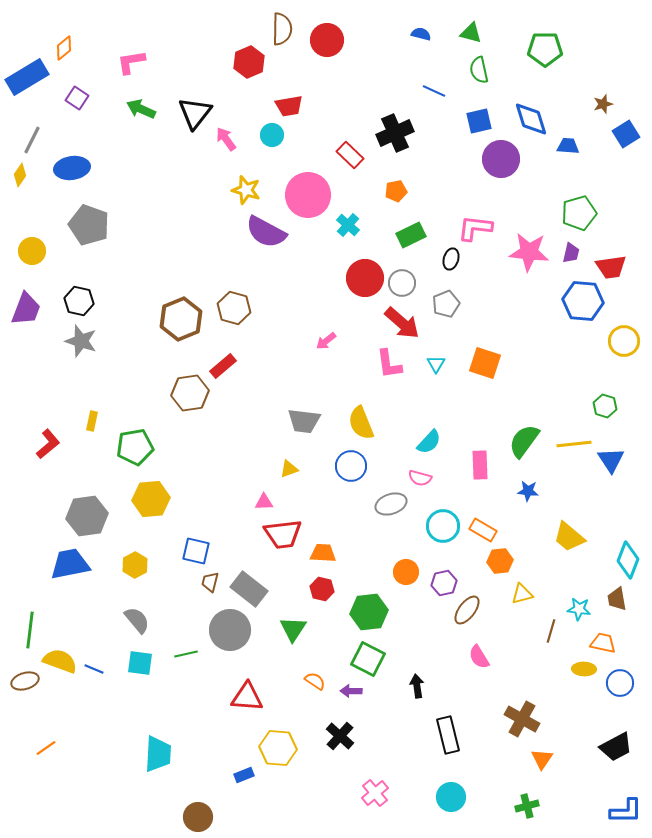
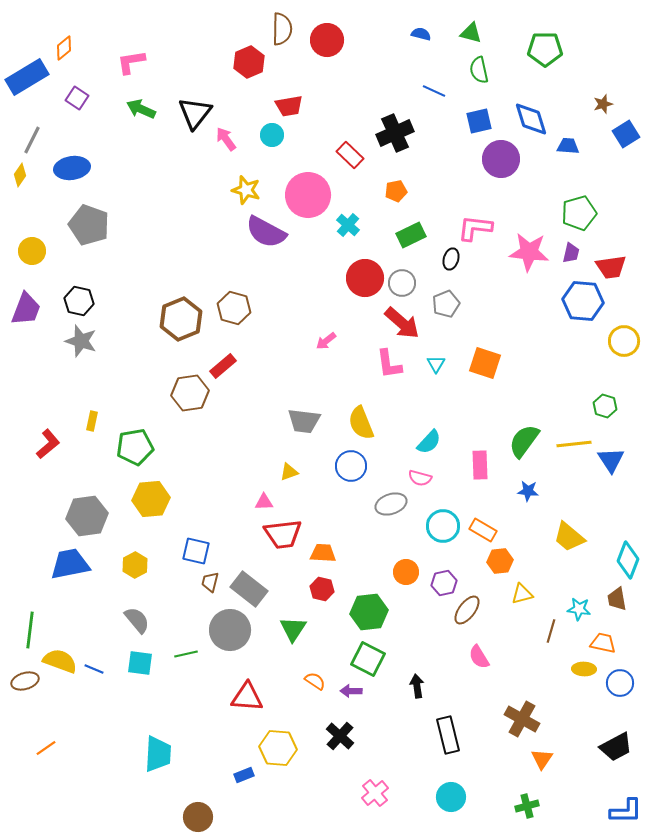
yellow triangle at (289, 469): moved 3 px down
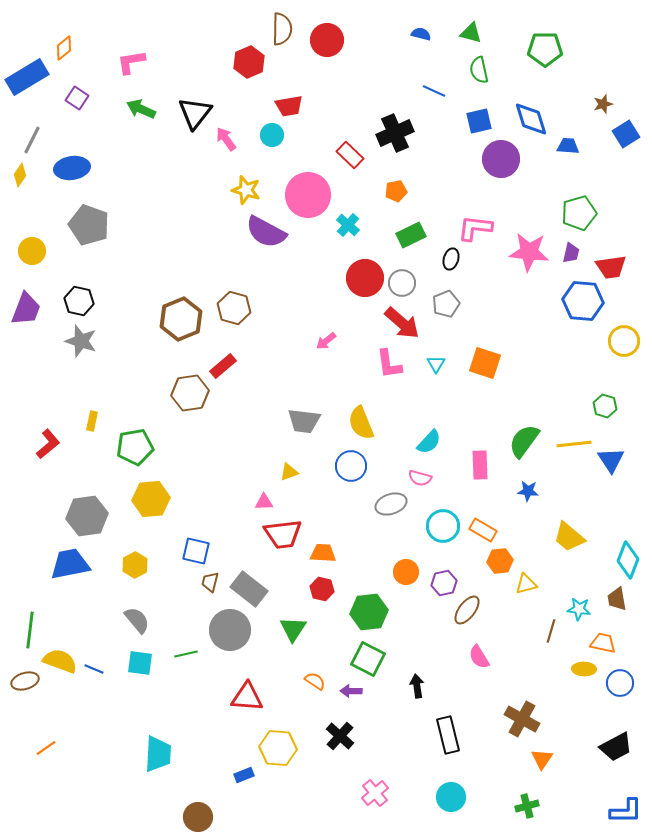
yellow triangle at (522, 594): moved 4 px right, 10 px up
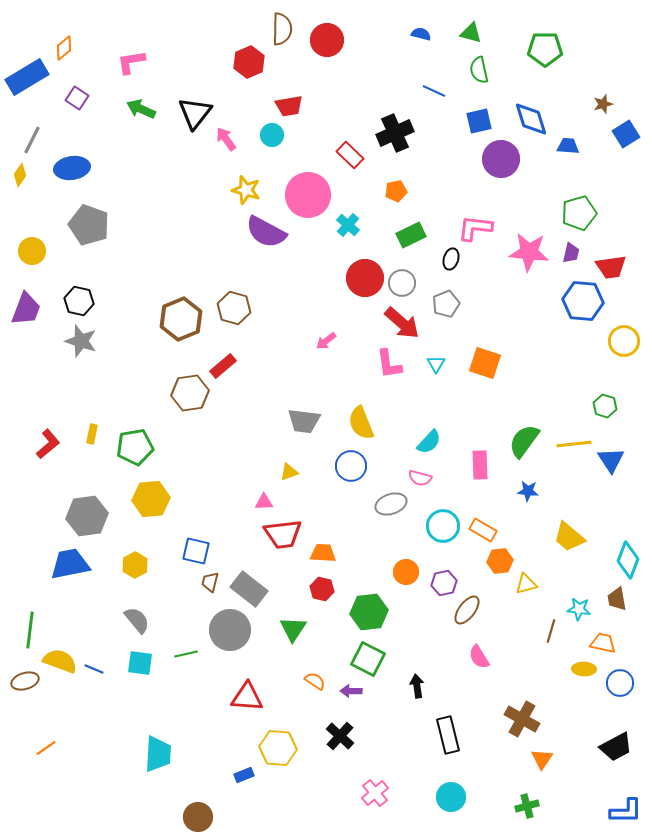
yellow rectangle at (92, 421): moved 13 px down
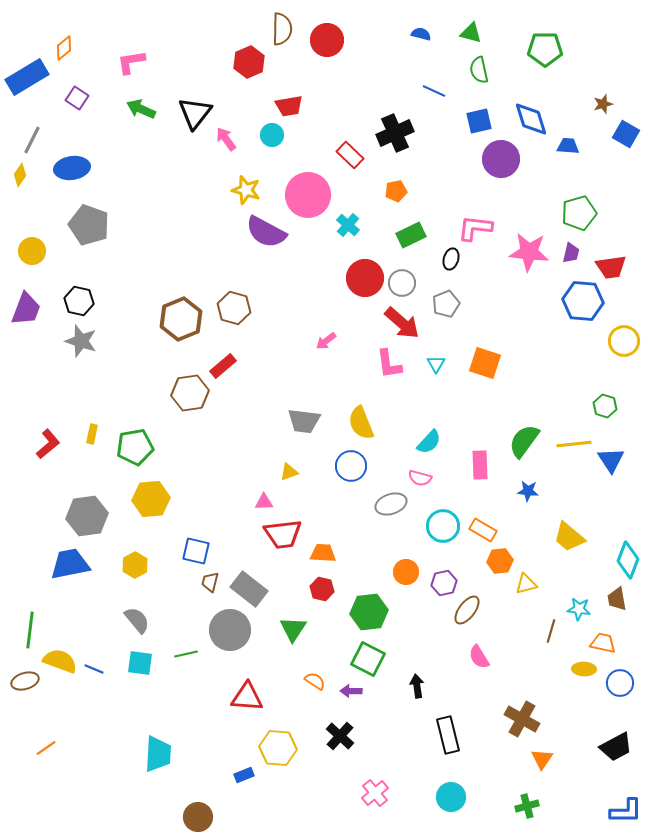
blue square at (626, 134): rotated 28 degrees counterclockwise
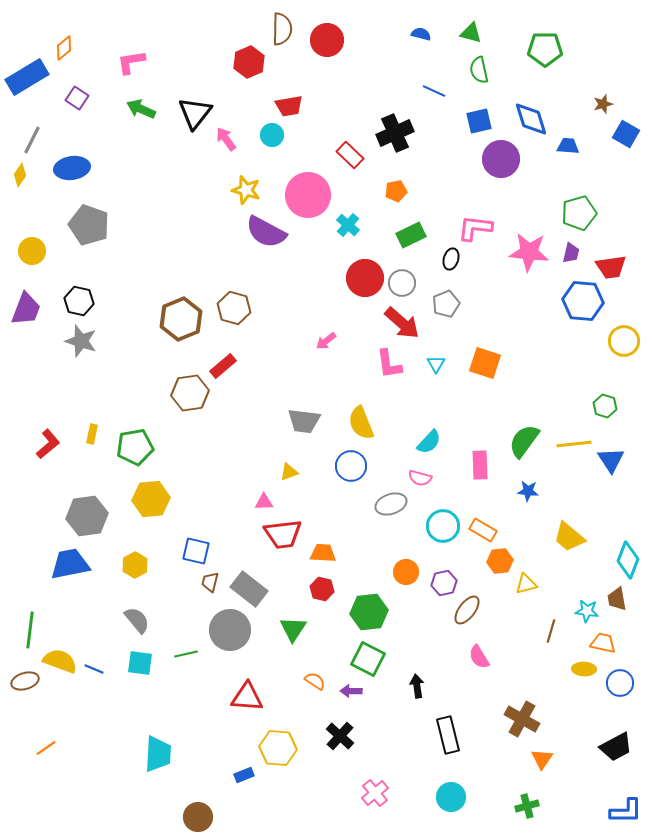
cyan star at (579, 609): moved 8 px right, 2 px down
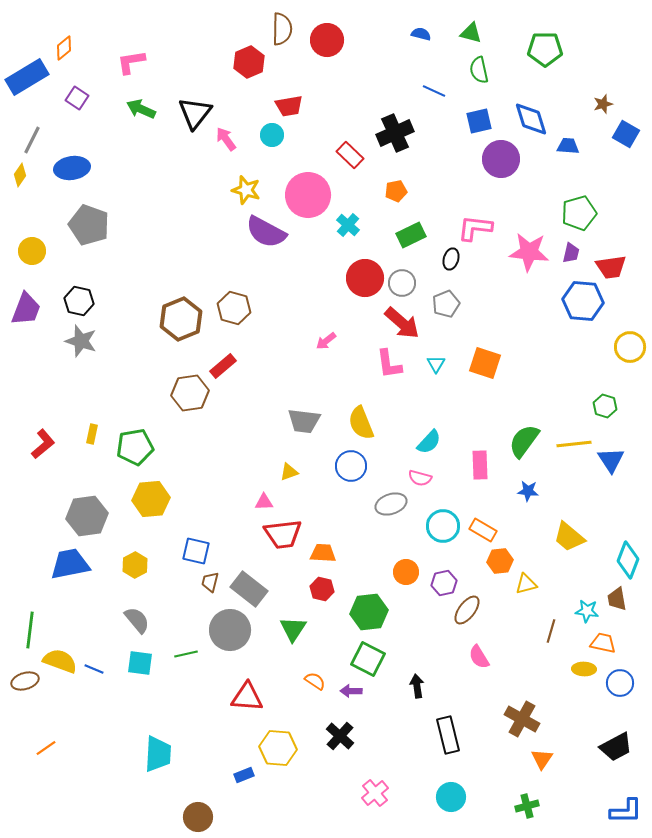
yellow circle at (624, 341): moved 6 px right, 6 px down
red L-shape at (48, 444): moved 5 px left
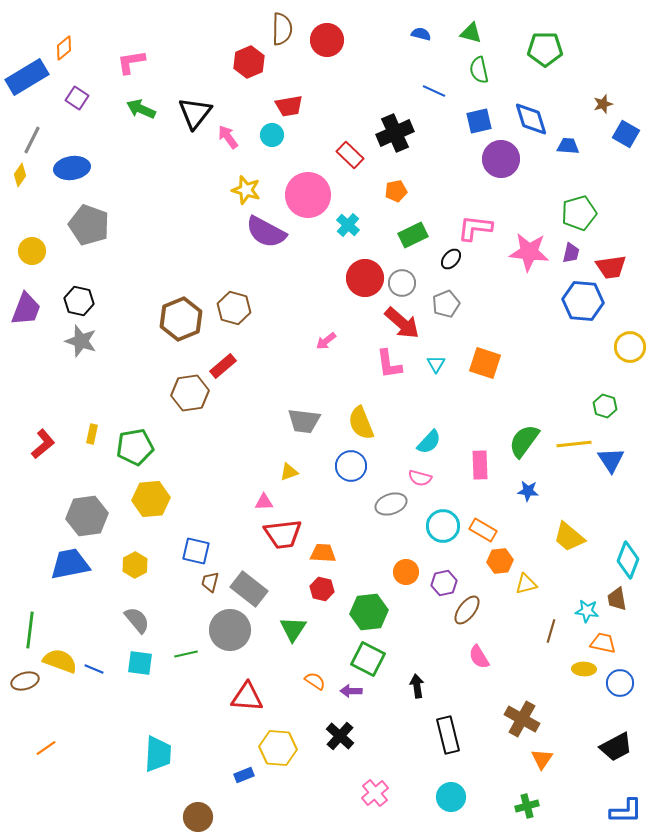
pink arrow at (226, 139): moved 2 px right, 2 px up
green rectangle at (411, 235): moved 2 px right
black ellipse at (451, 259): rotated 25 degrees clockwise
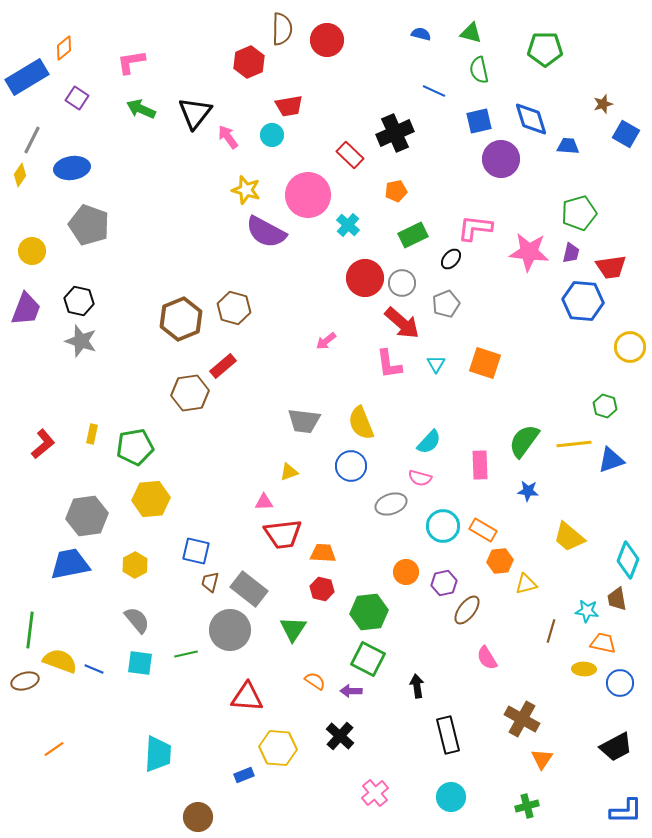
blue triangle at (611, 460): rotated 44 degrees clockwise
pink semicircle at (479, 657): moved 8 px right, 1 px down
orange line at (46, 748): moved 8 px right, 1 px down
